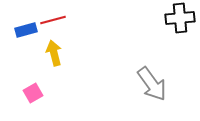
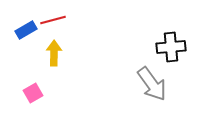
black cross: moved 9 px left, 29 px down
blue rectangle: rotated 15 degrees counterclockwise
yellow arrow: rotated 15 degrees clockwise
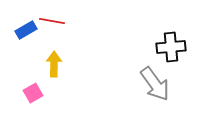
red line: moved 1 px left, 1 px down; rotated 25 degrees clockwise
yellow arrow: moved 11 px down
gray arrow: moved 3 px right
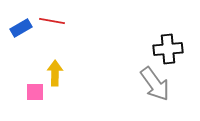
blue rectangle: moved 5 px left, 2 px up
black cross: moved 3 px left, 2 px down
yellow arrow: moved 1 px right, 9 px down
pink square: moved 2 px right, 1 px up; rotated 30 degrees clockwise
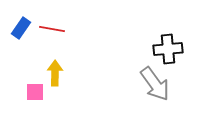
red line: moved 8 px down
blue rectangle: rotated 25 degrees counterclockwise
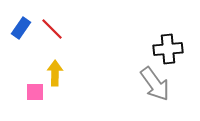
red line: rotated 35 degrees clockwise
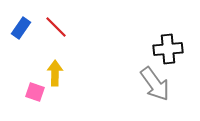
red line: moved 4 px right, 2 px up
pink square: rotated 18 degrees clockwise
